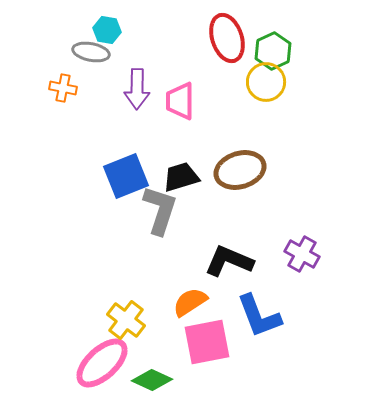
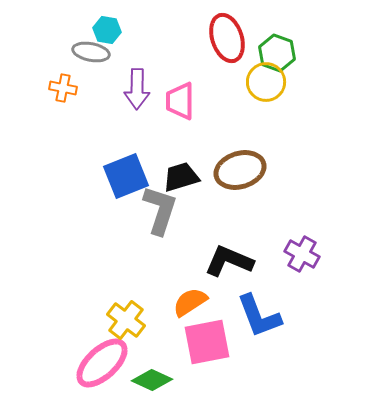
green hexagon: moved 4 px right, 2 px down; rotated 15 degrees counterclockwise
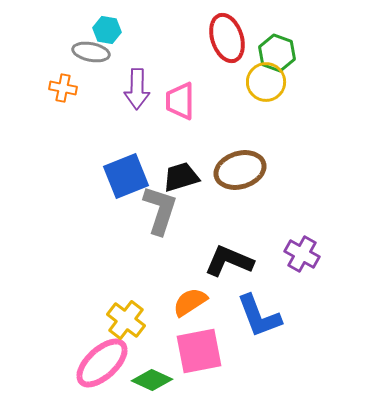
pink square: moved 8 px left, 9 px down
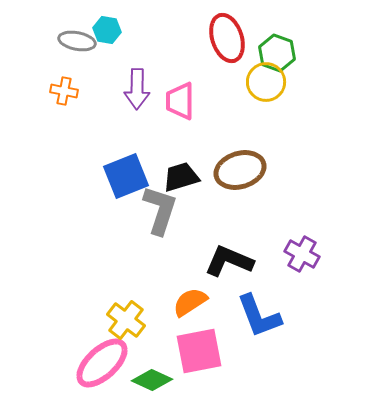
gray ellipse: moved 14 px left, 11 px up
orange cross: moved 1 px right, 3 px down
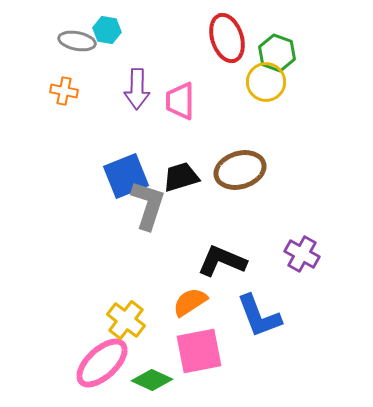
gray L-shape: moved 12 px left, 5 px up
black L-shape: moved 7 px left
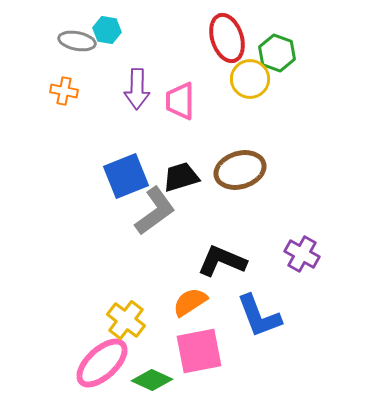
yellow circle: moved 16 px left, 3 px up
gray L-shape: moved 7 px right, 6 px down; rotated 36 degrees clockwise
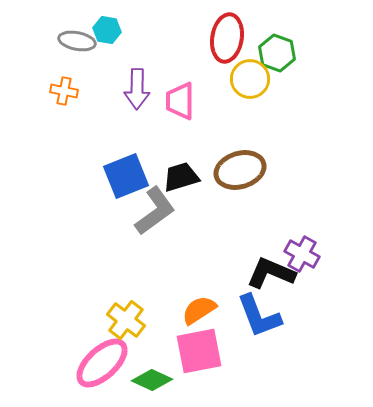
red ellipse: rotated 27 degrees clockwise
black L-shape: moved 49 px right, 12 px down
orange semicircle: moved 9 px right, 8 px down
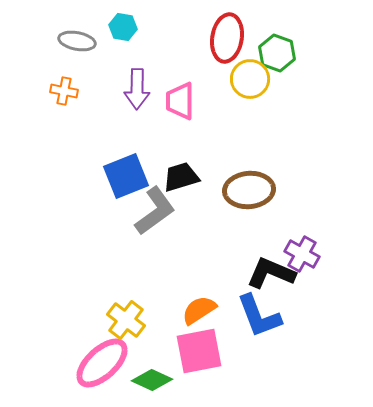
cyan hexagon: moved 16 px right, 3 px up
brown ellipse: moved 9 px right, 20 px down; rotated 12 degrees clockwise
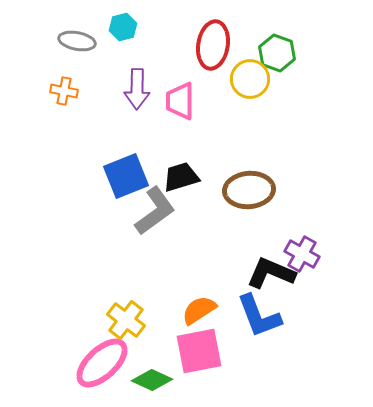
cyan hexagon: rotated 24 degrees counterclockwise
red ellipse: moved 14 px left, 7 px down
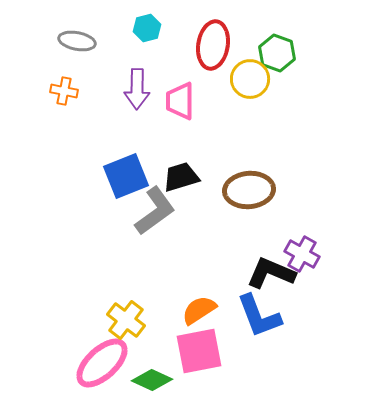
cyan hexagon: moved 24 px right, 1 px down
